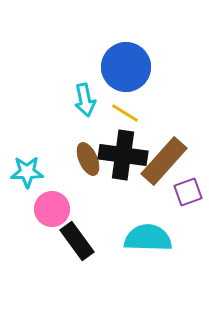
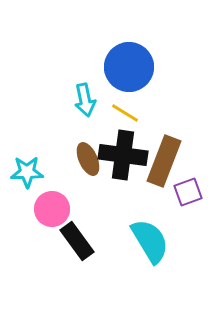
blue circle: moved 3 px right
brown rectangle: rotated 21 degrees counterclockwise
cyan semicircle: moved 2 px right, 3 px down; rotated 57 degrees clockwise
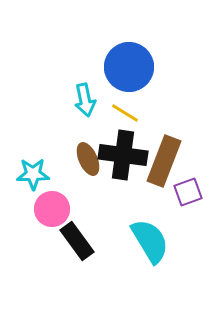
cyan star: moved 6 px right, 2 px down
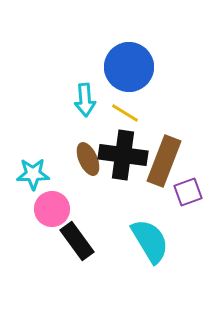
cyan arrow: rotated 8 degrees clockwise
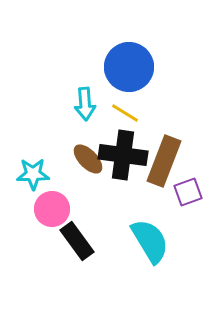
cyan arrow: moved 4 px down
brown ellipse: rotated 20 degrees counterclockwise
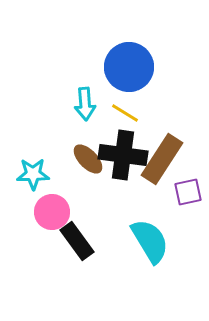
brown rectangle: moved 2 px left, 2 px up; rotated 12 degrees clockwise
purple square: rotated 8 degrees clockwise
pink circle: moved 3 px down
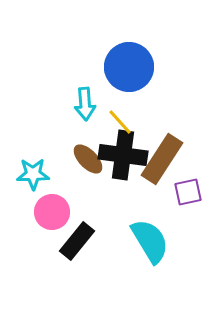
yellow line: moved 5 px left, 9 px down; rotated 16 degrees clockwise
black rectangle: rotated 75 degrees clockwise
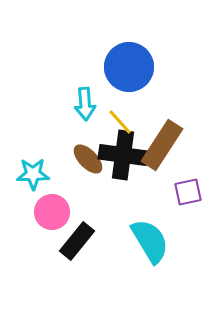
brown rectangle: moved 14 px up
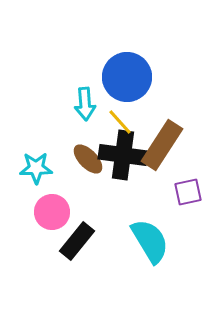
blue circle: moved 2 px left, 10 px down
cyan star: moved 3 px right, 6 px up
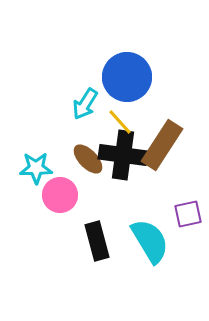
cyan arrow: rotated 36 degrees clockwise
purple square: moved 22 px down
pink circle: moved 8 px right, 17 px up
black rectangle: moved 20 px right; rotated 54 degrees counterclockwise
